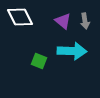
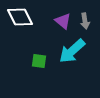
cyan arrow: rotated 136 degrees clockwise
green square: rotated 14 degrees counterclockwise
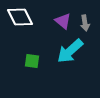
gray arrow: moved 2 px down
cyan arrow: moved 2 px left
green square: moved 7 px left
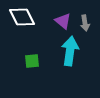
white diamond: moved 2 px right
cyan arrow: rotated 140 degrees clockwise
green square: rotated 14 degrees counterclockwise
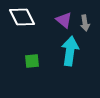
purple triangle: moved 1 px right, 1 px up
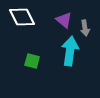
gray arrow: moved 5 px down
green square: rotated 21 degrees clockwise
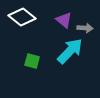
white diamond: rotated 24 degrees counterclockwise
gray arrow: rotated 77 degrees counterclockwise
cyan arrow: rotated 36 degrees clockwise
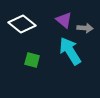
white diamond: moved 7 px down
cyan arrow: rotated 76 degrees counterclockwise
green square: moved 1 px up
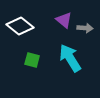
white diamond: moved 2 px left, 2 px down
cyan arrow: moved 7 px down
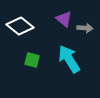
purple triangle: moved 1 px up
cyan arrow: moved 1 px left, 1 px down
